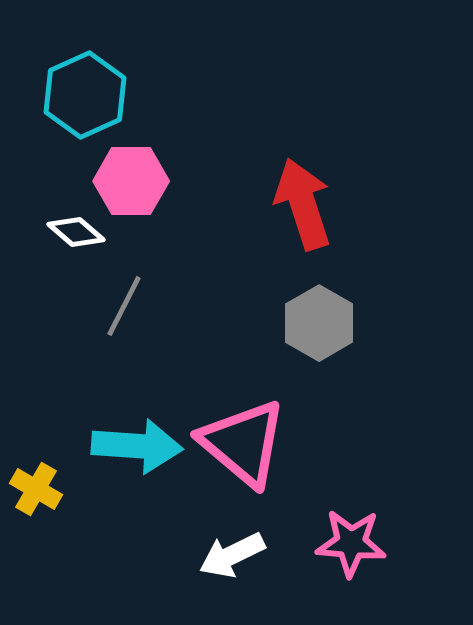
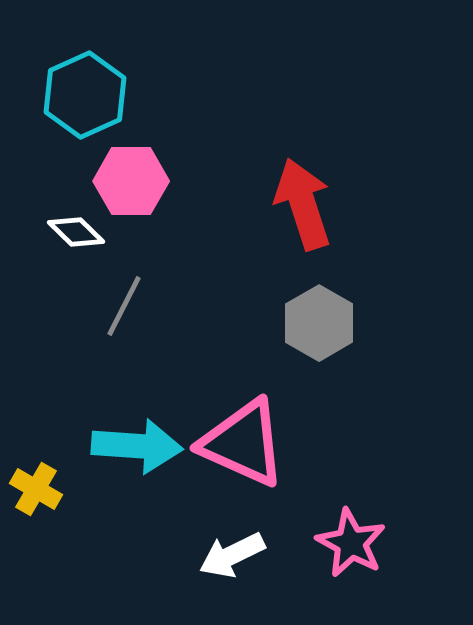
white diamond: rotated 4 degrees clockwise
pink triangle: rotated 16 degrees counterclockwise
pink star: rotated 24 degrees clockwise
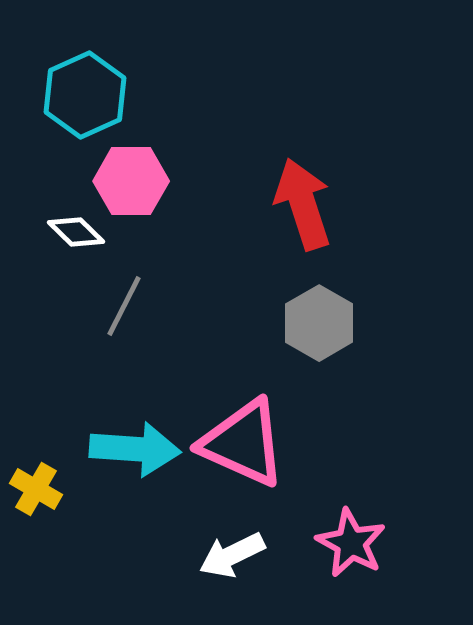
cyan arrow: moved 2 px left, 3 px down
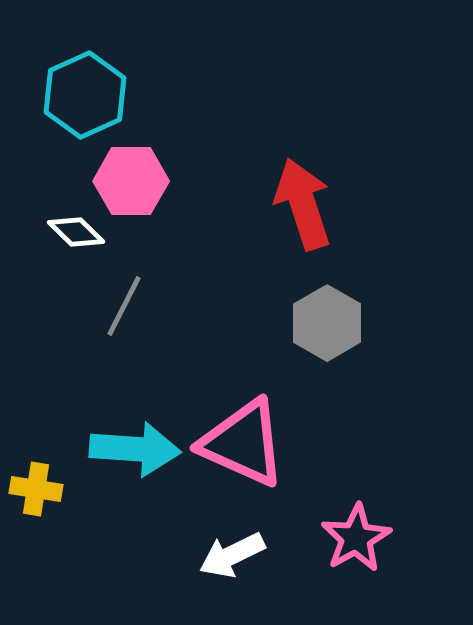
gray hexagon: moved 8 px right
yellow cross: rotated 21 degrees counterclockwise
pink star: moved 5 px right, 5 px up; rotated 14 degrees clockwise
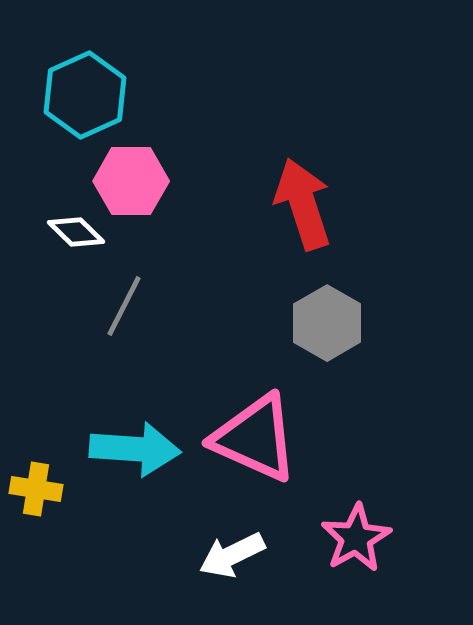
pink triangle: moved 12 px right, 5 px up
